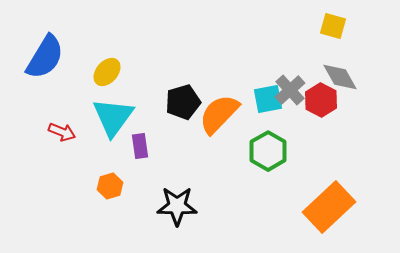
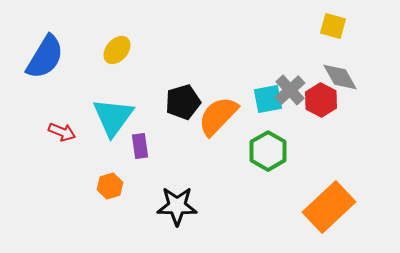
yellow ellipse: moved 10 px right, 22 px up
orange semicircle: moved 1 px left, 2 px down
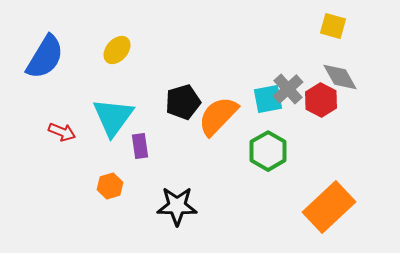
gray cross: moved 2 px left, 1 px up
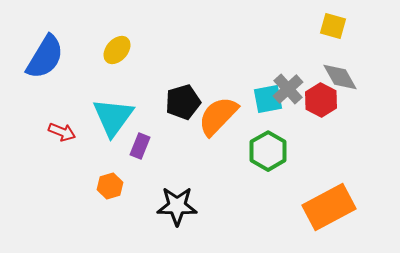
purple rectangle: rotated 30 degrees clockwise
orange rectangle: rotated 15 degrees clockwise
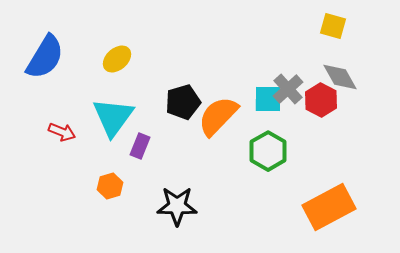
yellow ellipse: moved 9 px down; rotated 8 degrees clockwise
cyan square: rotated 12 degrees clockwise
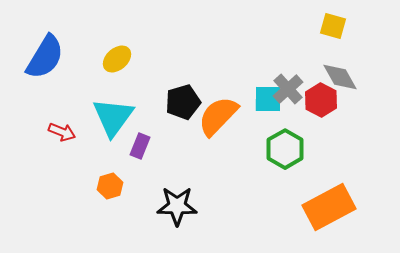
green hexagon: moved 17 px right, 2 px up
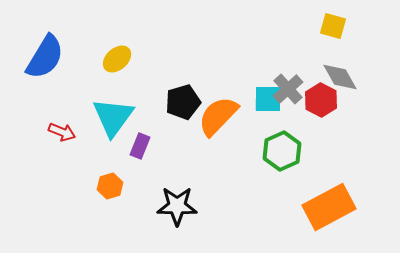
green hexagon: moved 3 px left, 2 px down; rotated 6 degrees clockwise
